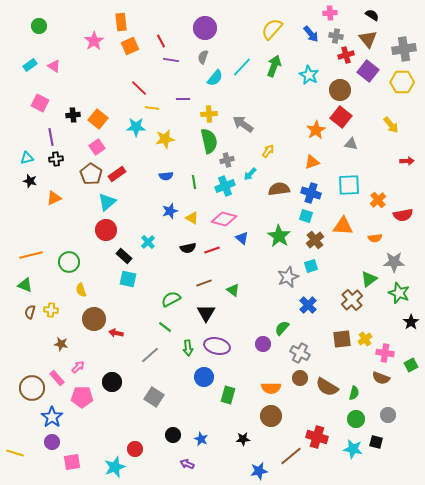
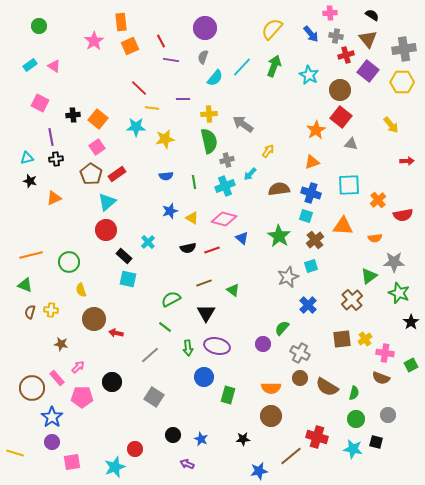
green triangle at (369, 279): moved 3 px up
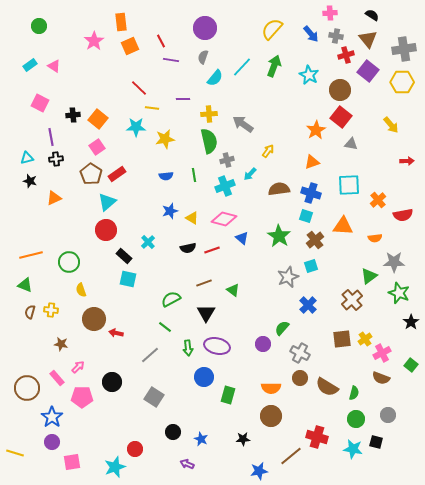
green line at (194, 182): moved 7 px up
pink cross at (385, 353): moved 3 px left; rotated 36 degrees counterclockwise
green square at (411, 365): rotated 24 degrees counterclockwise
brown circle at (32, 388): moved 5 px left
black circle at (173, 435): moved 3 px up
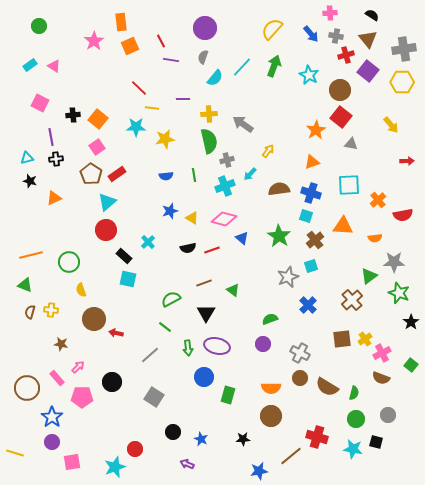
green semicircle at (282, 328): moved 12 px left, 9 px up; rotated 28 degrees clockwise
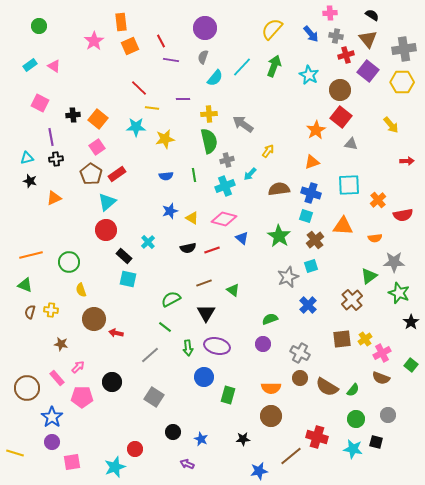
green semicircle at (354, 393): moved 1 px left, 3 px up; rotated 24 degrees clockwise
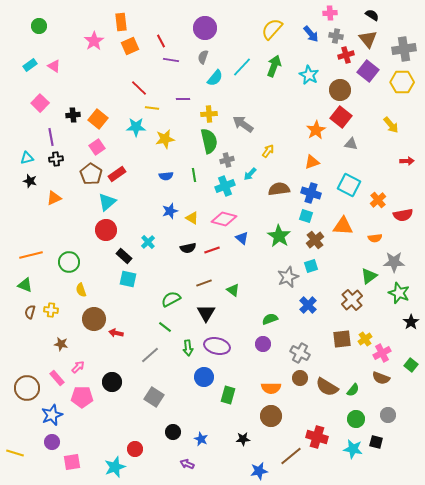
pink square at (40, 103): rotated 18 degrees clockwise
cyan square at (349, 185): rotated 30 degrees clockwise
blue star at (52, 417): moved 2 px up; rotated 15 degrees clockwise
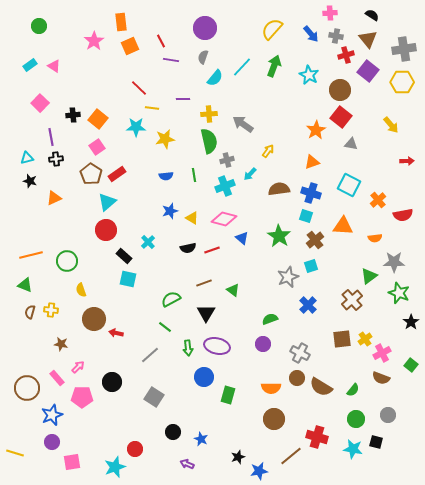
green circle at (69, 262): moved 2 px left, 1 px up
brown circle at (300, 378): moved 3 px left
brown semicircle at (327, 387): moved 6 px left
brown circle at (271, 416): moved 3 px right, 3 px down
black star at (243, 439): moved 5 px left, 18 px down; rotated 16 degrees counterclockwise
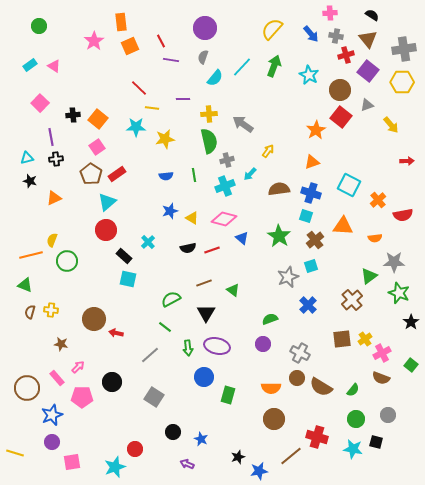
gray triangle at (351, 144): moved 16 px right, 39 px up; rotated 32 degrees counterclockwise
yellow semicircle at (81, 290): moved 29 px left, 50 px up; rotated 40 degrees clockwise
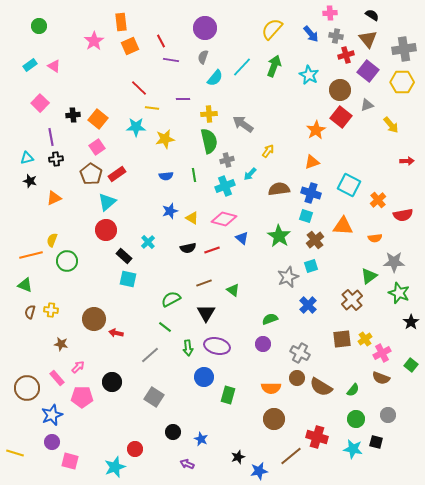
pink square at (72, 462): moved 2 px left, 1 px up; rotated 24 degrees clockwise
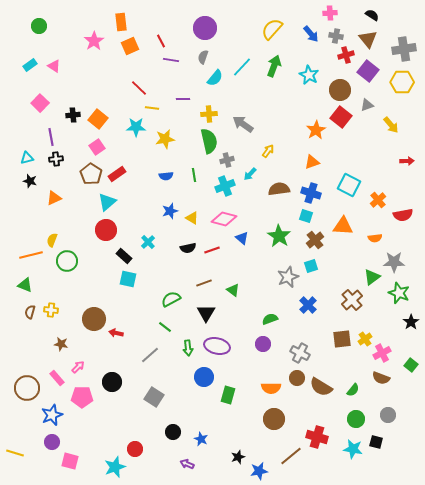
green triangle at (369, 276): moved 3 px right, 1 px down
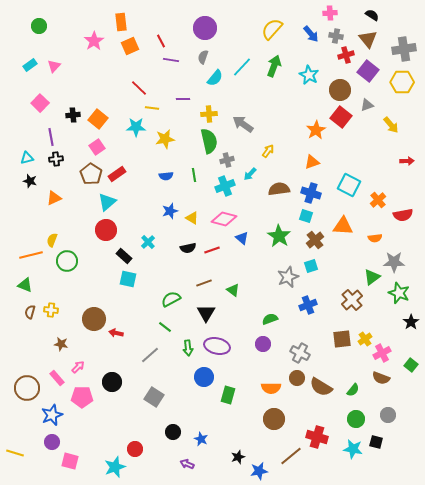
pink triangle at (54, 66): rotated 40 degrees clockwise
blue cross at (308, 305): rotated 24 degrees clockwise
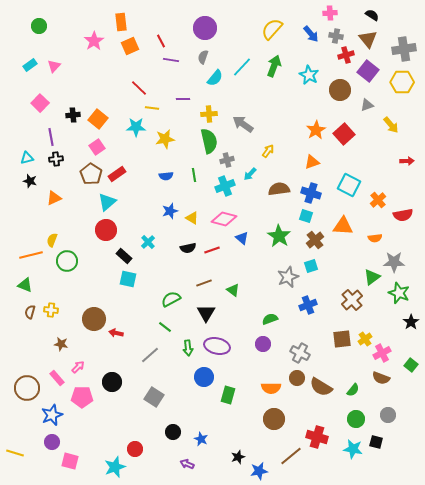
red square at (341, 117): moved 3 px right, 17 px down; rotated 10 degrees clockwise
